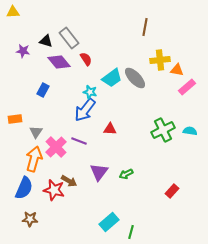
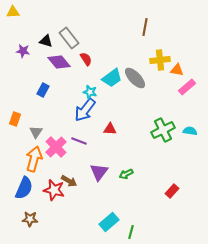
orange rectangle: rotated 64 degrees counterclockwise
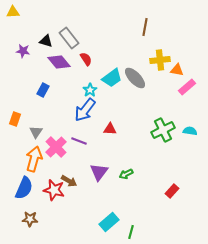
cyan star: moved 2 px up; rotated 24 degrees clockwise
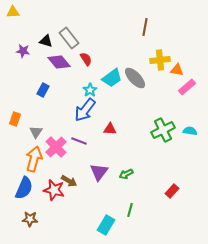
cyan rectangle: moved 3 px left, 3 px down; rotated 18 degrees counterclockwise
green line: moved 1 px left, 22 px up
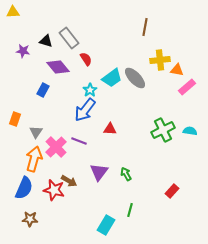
purple diamond: moved 1 px left, 5 px down
green arrow: rotated 88 degrees clockwise
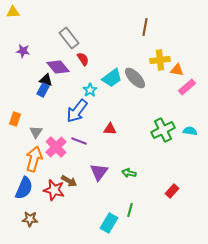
black triangle: moved 39 px down
red semicircle: moved 3 px left
blue arrow: moved 8 px left, 1 px down
green arrow: moved 3 px right, 1 px up; rotated 48 degrees counterclockwise
cyan rectangle: moved 3 px right, 2 px up
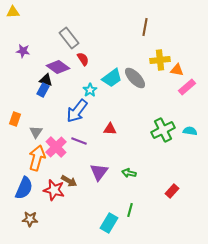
purple diamond: rotated 15 degrees counterclockwise
orange arrow: moved 3 px right, 1 px up
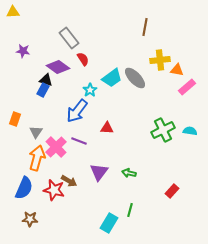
red triangle: moved 3 px left, 1 px up
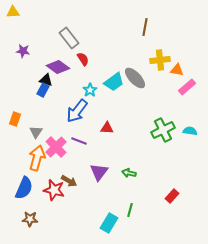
cyan trapezoid: moved 2 px right, 4 px down
red rectangle: moved 5 px down
